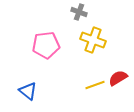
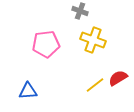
gray cross: moved 1 px right, 1 px up
pink pentagon: moved 1 px up
yellow line: rotated 18 degrees counterclockwise
blue triangle: rotated 42 degrees counterclockwise
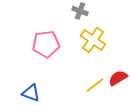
yellow cross: rotated 15 degrees clockwise
blue triangle: moved 3 px right, 2 px down; rotated 24 degrees clockwise
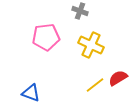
yellow cross: moved 2 px left, 5 px down; rotated 10 degrees counterclockwise
pink pentagon: moved 7 px up
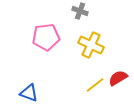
blue triangle: moved 2 px left
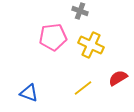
pink pentagon: moved 7 px right
yellow line: moved 12 px left, 3 px down
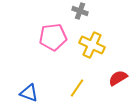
yellow cross: moved 1 px right
yellow line: moved 6 px left; rotated 18 degrees counterclockwise
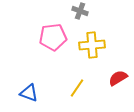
yellow cross: rotated 30 degrees counterclockwise
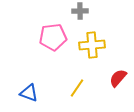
gray cross: rotated 21 degrees counterclockwise
red semicircle: rotated 18 degrees counterclockwise
